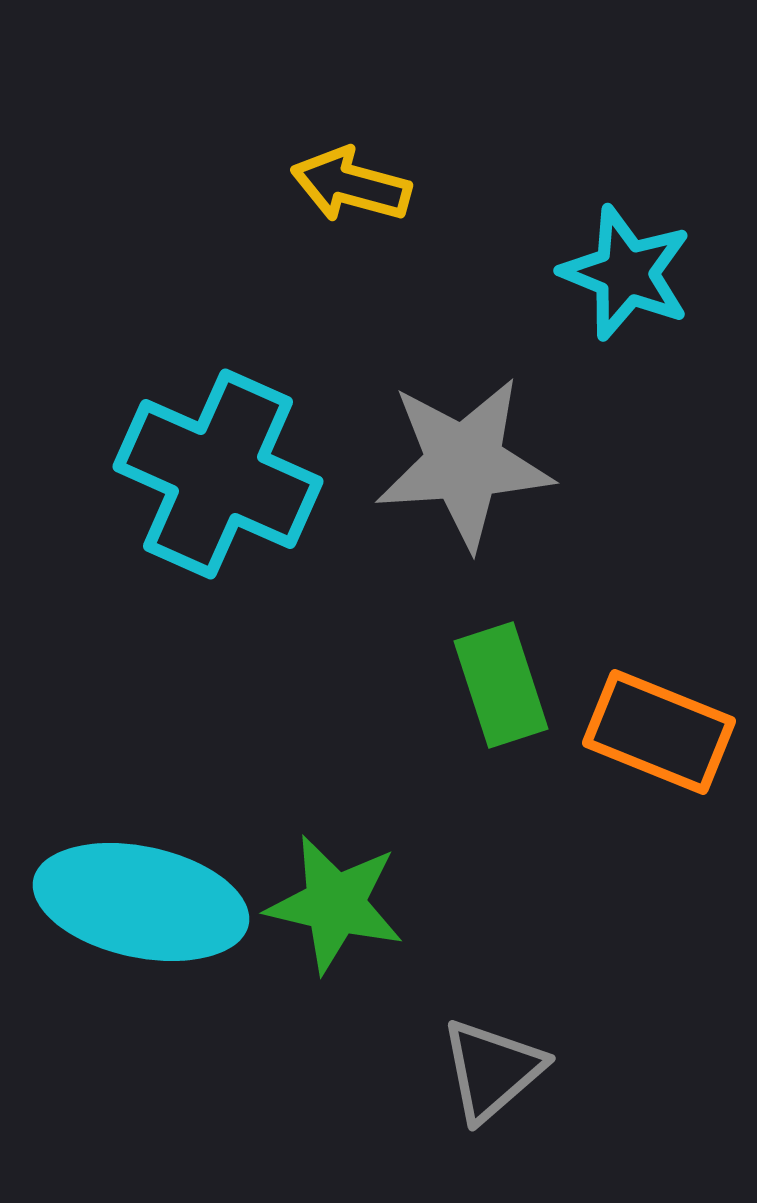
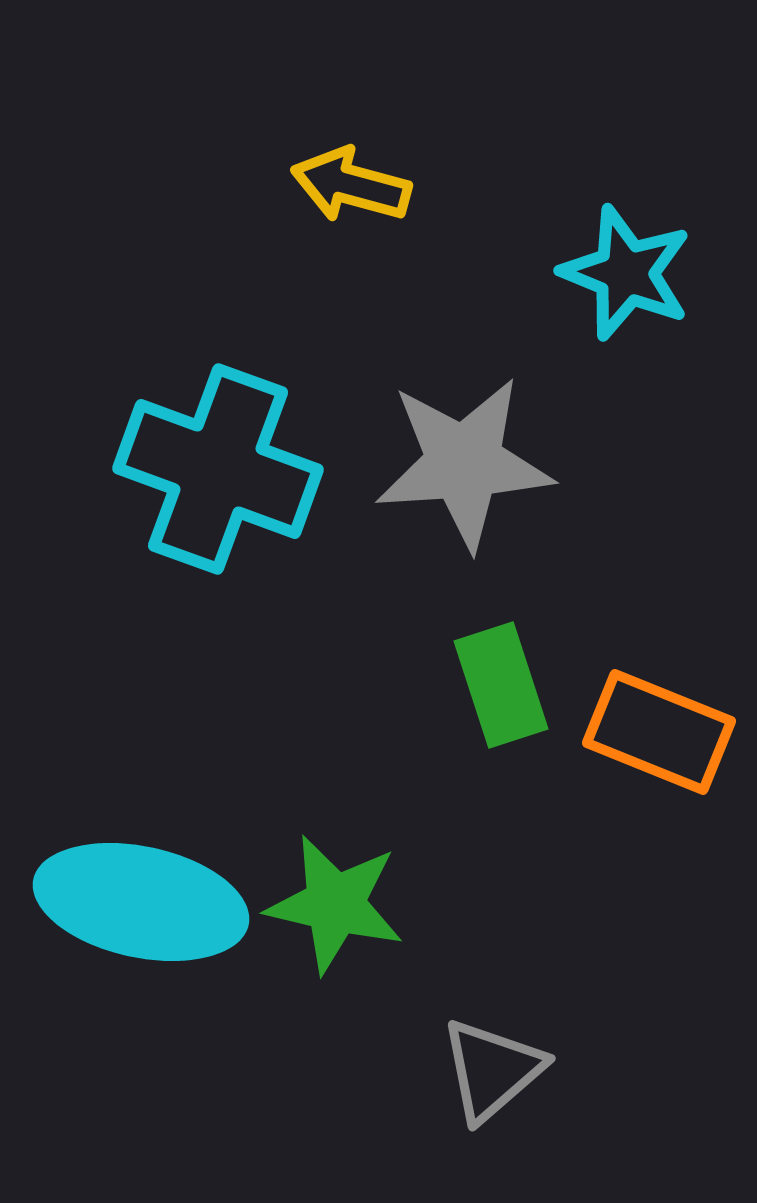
cyan cross: moved 5 px up; rotated 4 degrees counterclockwise
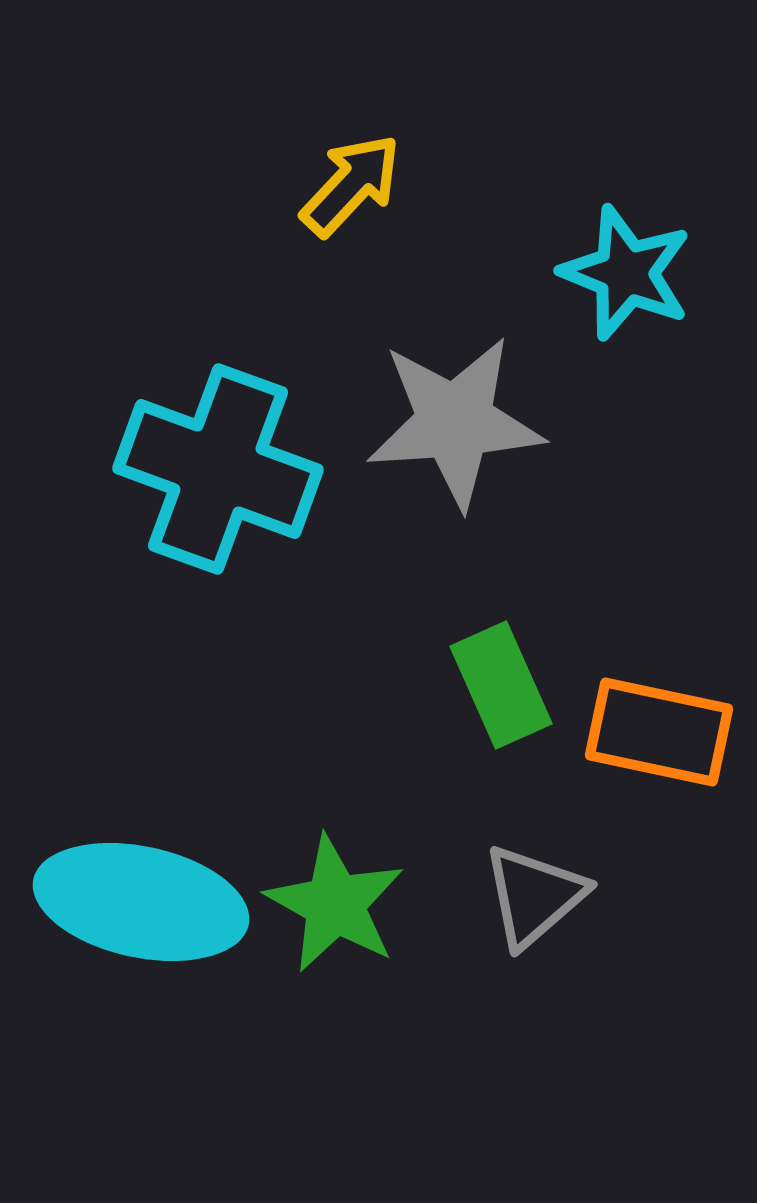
yellow arrow: rotated 118 degrees clockwise
gray star: moved 9 px left, 41 px up
green rectangle: rotated 6 degrees counterclockwise
orange rectangle: rotated 10 degrees counterclockwise
green star: rotated 16 degrees clockwise
gray triangle: moved 42 px right, 174 px up
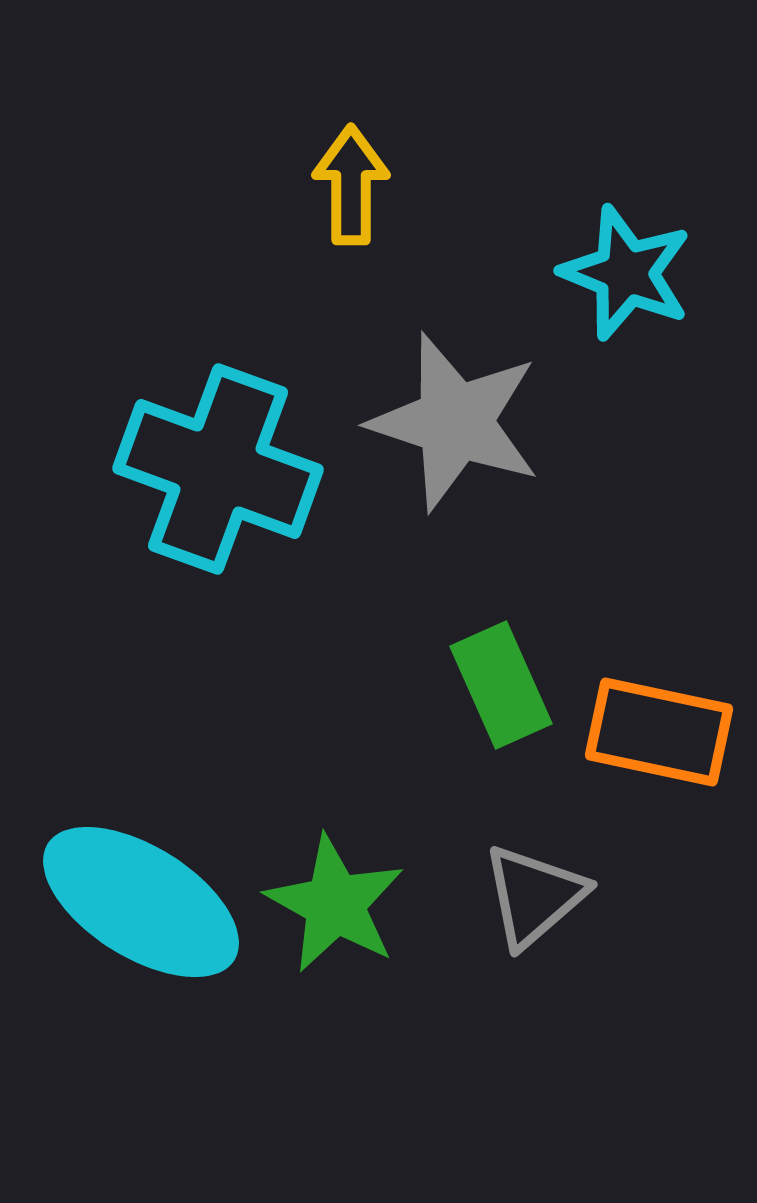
yellow arrow: rotated 43 degrees counterclockwise
gray star: rotated 22 degrees clockwise
cyan ellipse: rotated 20 degrees clockwise
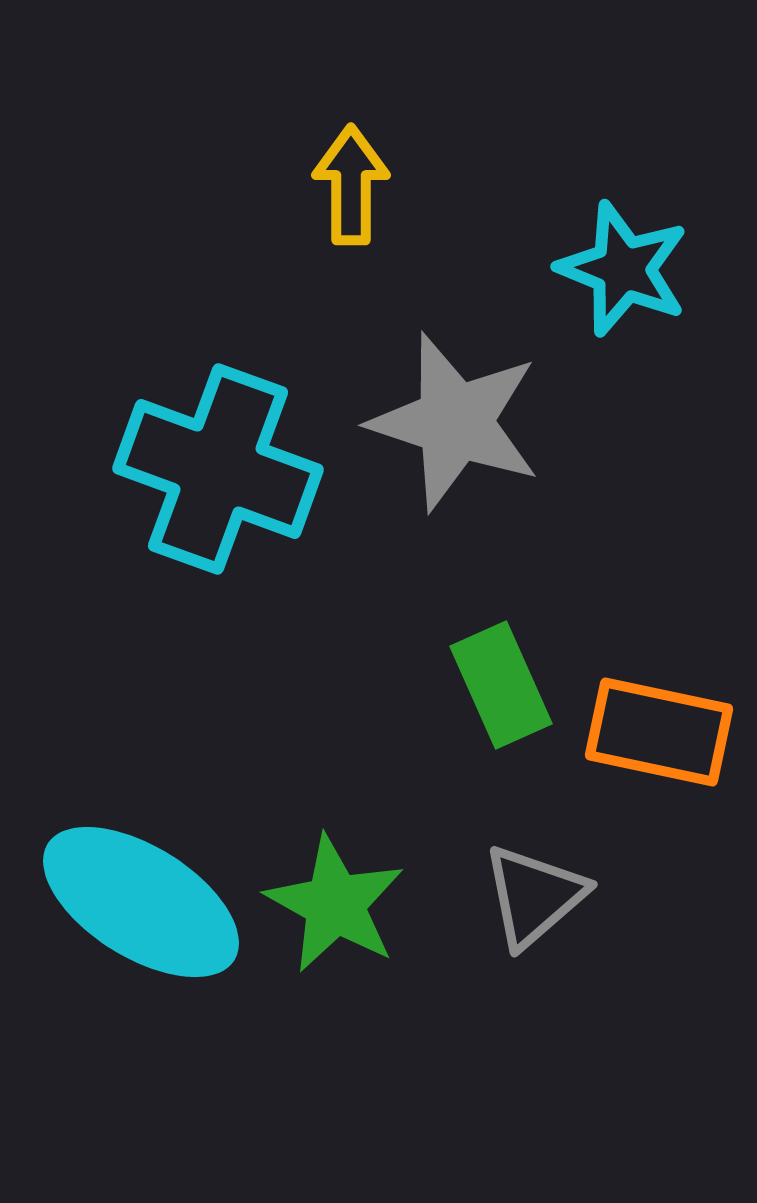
cyan star: moved 3 px left, 4 px up
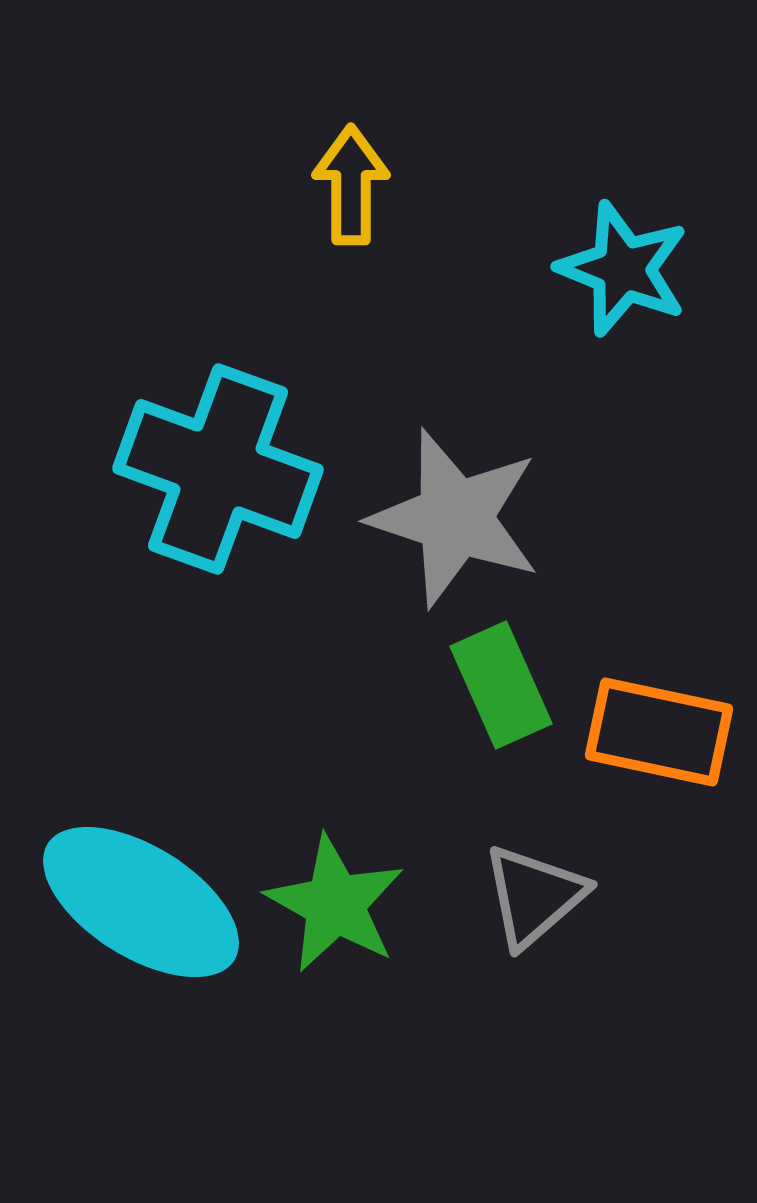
gray star: moved 96 px down
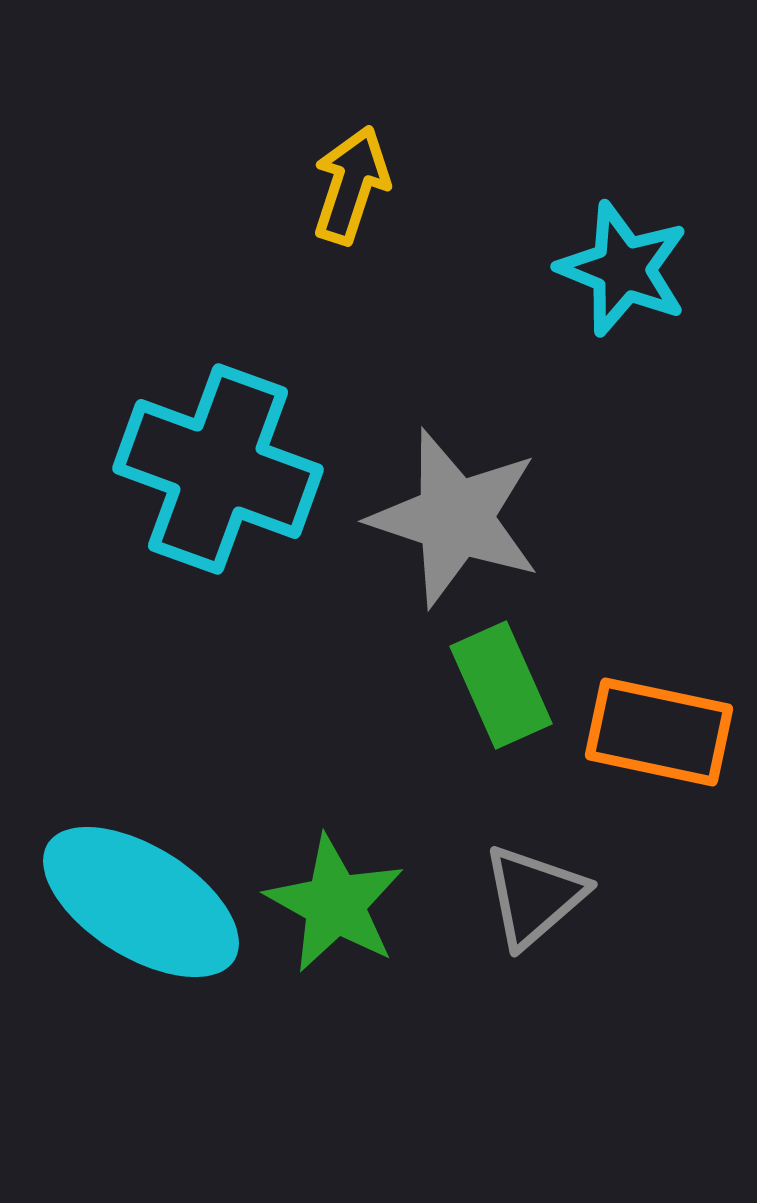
yellow arrow: rotated 18 degrees clockwise
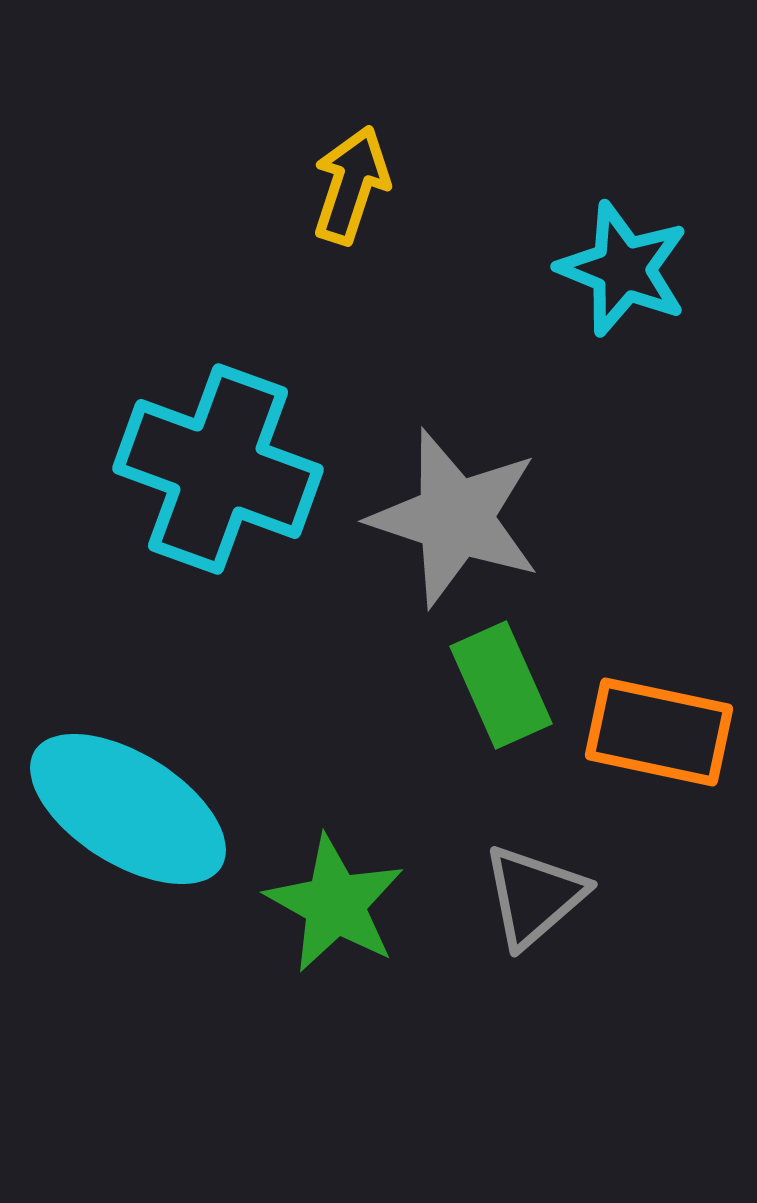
cyan ellipse: moved 13 px left, 93 px up
